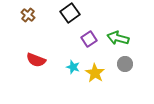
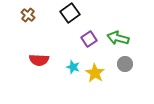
red semicircle: moved 3 px right; rotated 18 degrees counterclockwise
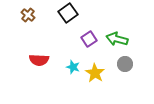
black square: moved 2 px left
green arrow: moved 1 px left, 1 px down
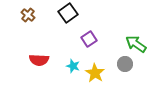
green arrow: moved 19 px right, 5 px down; rotated 20 degrees clockwise
cyan star: moved 1 px up
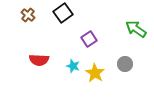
black square: moved 5 px left
green arrow: moved 15 px up
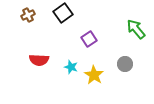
brown cross: rotated 24 degrees clockwise
green arrow: rotated 15 degrees clockwise
cyan star: moved 2 px left, 1 px down
yellow star: moved 1 px left, 2 px down
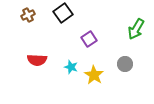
green arrow: rotated 110 degrees counterclockwise
red semicircle: moved 2 px left
